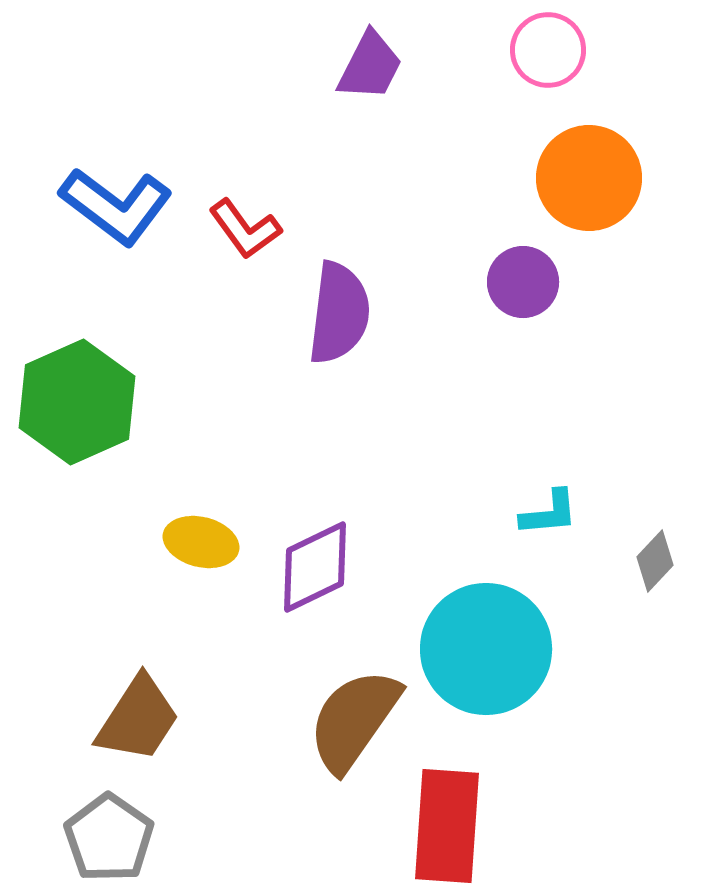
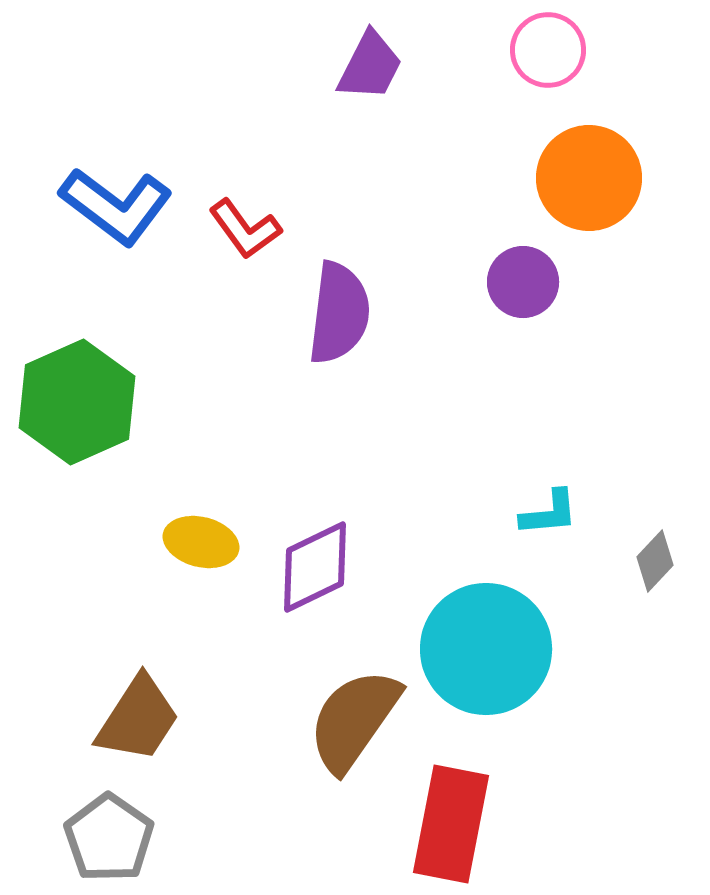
red rectangle: moved 4 px right, 2 px up; rotated 7 degrees clockwise
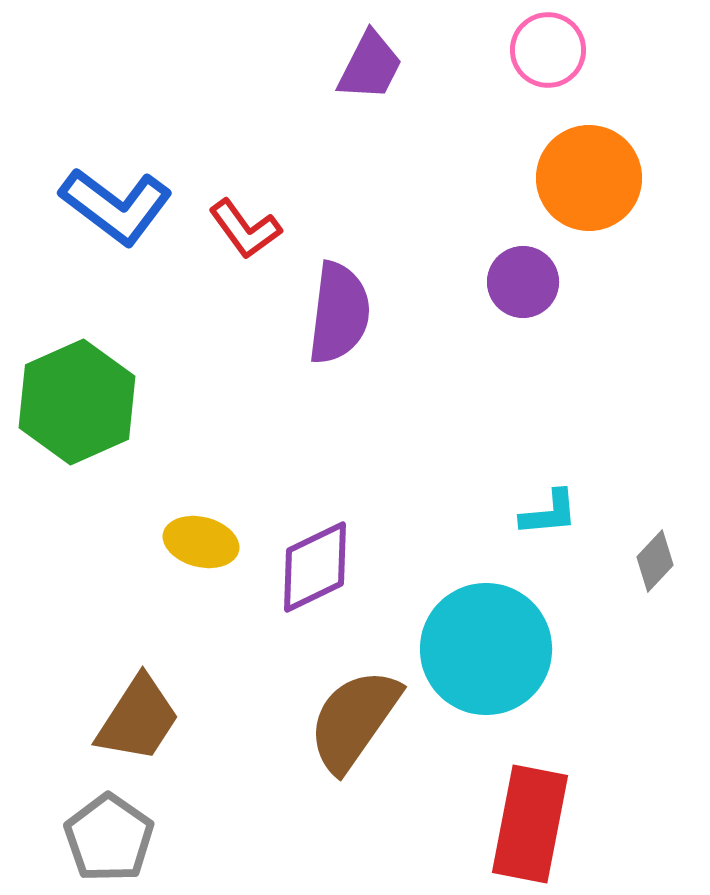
red rectangle: moved 79 px right
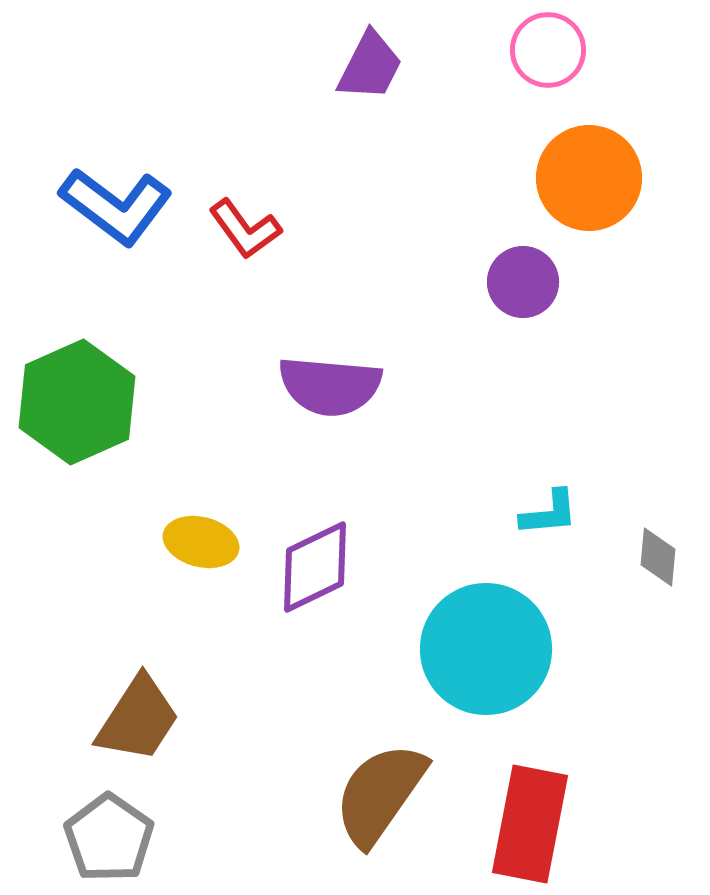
purple semicircle: moved 9 px left, 73 px down; rotated 88 degrees clockwise
gray diamond: moved 3 px right, 4 px up; rotated 38 degrees counterclockwise
brown semicircle: moved 26 px right, 74 px down
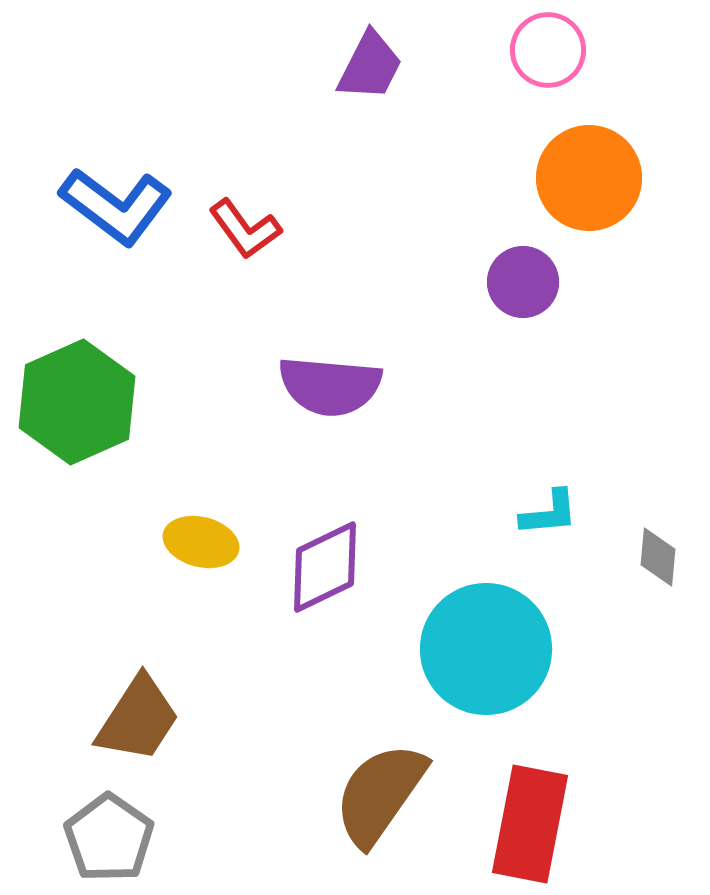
purple diamond: moved 10 px right
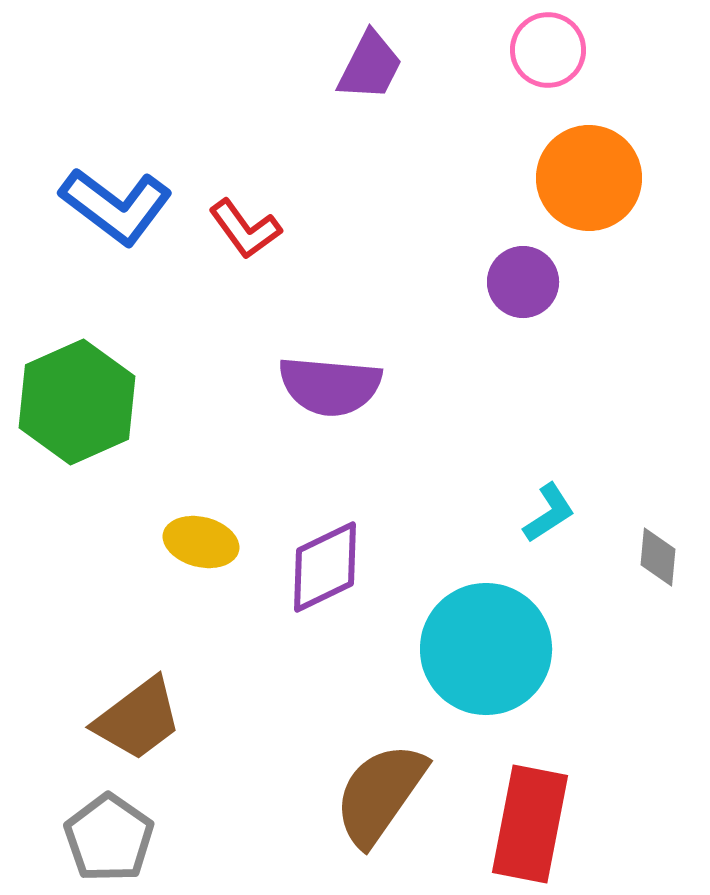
cyan L-shape: rotated 28 degrees counterclockwise
brown trapezoid: rotated 20 degrees clockwise
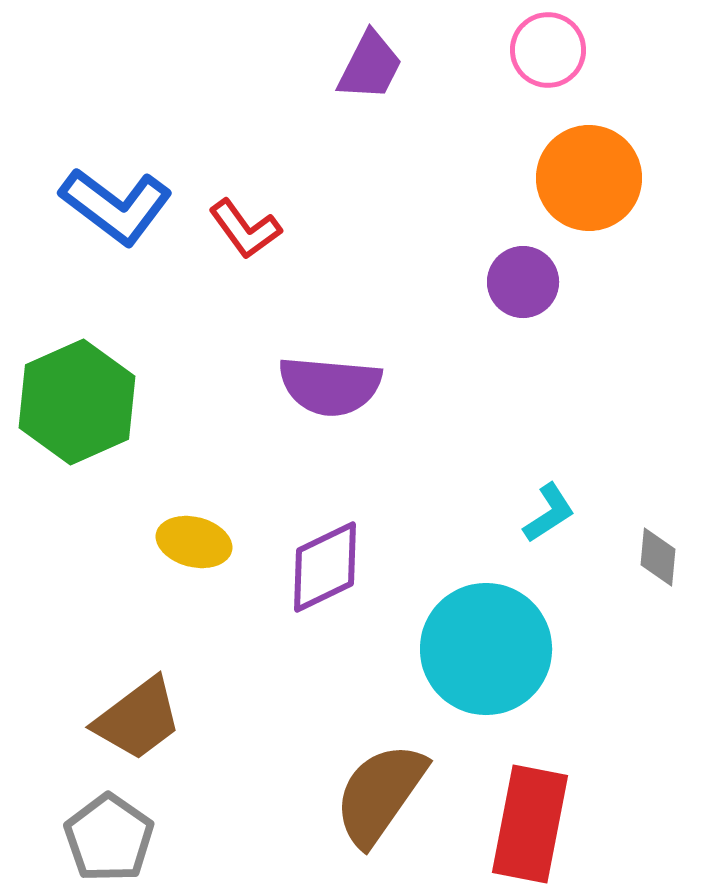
yellow ellipse: moved 7 px left
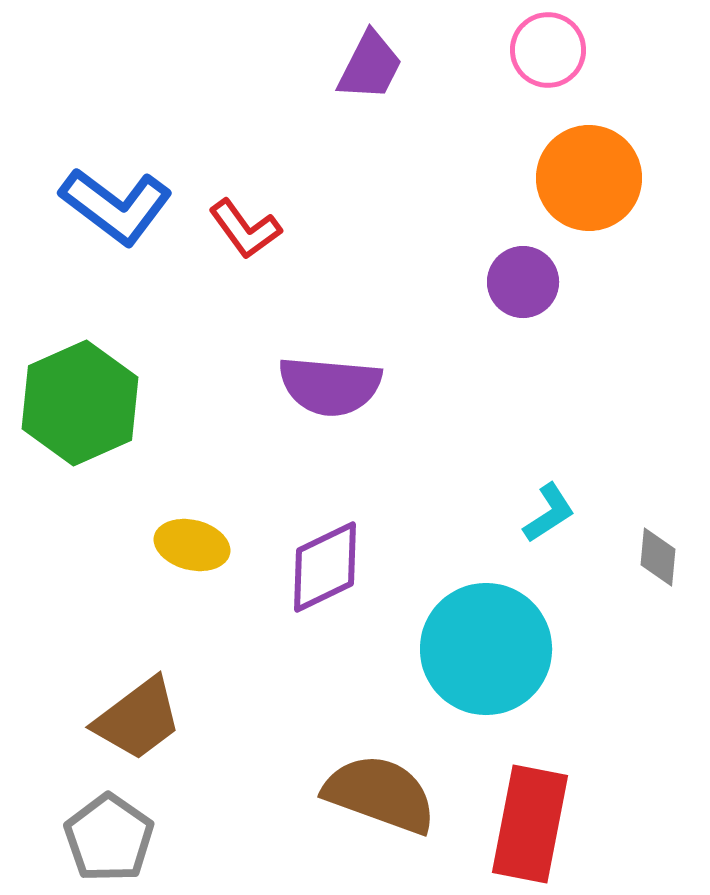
green hexagon: moved 3 px right, 1 px down
yellow ellipse: moved 2 px left, 3 px down
brown semicircle: rotated 75 degrees clockwise
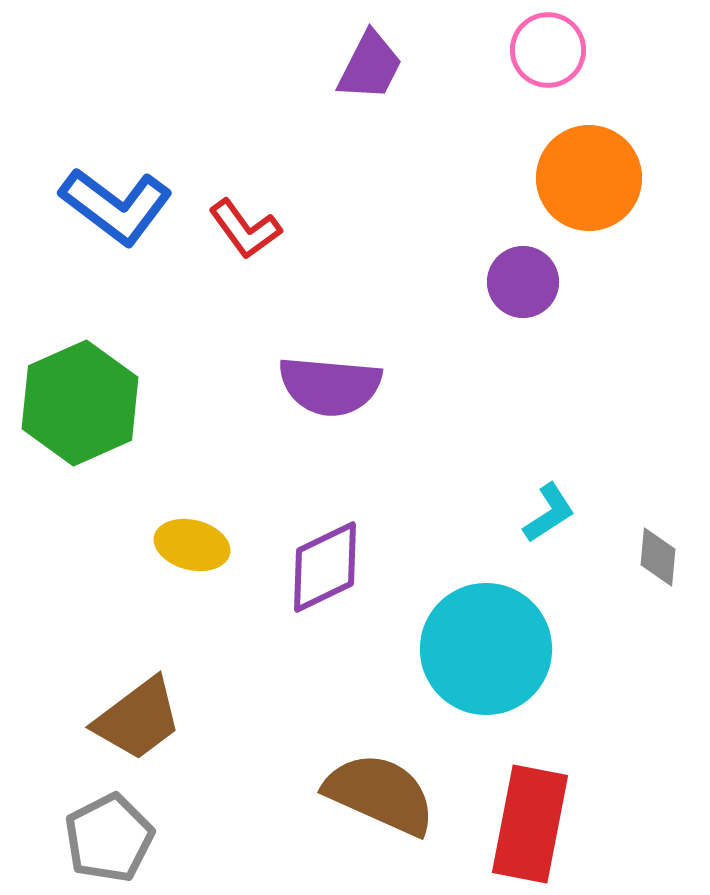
brown semicircle: rotated 4 degrees clockwise
gray pentagon: rotated 10 degrees clockwise
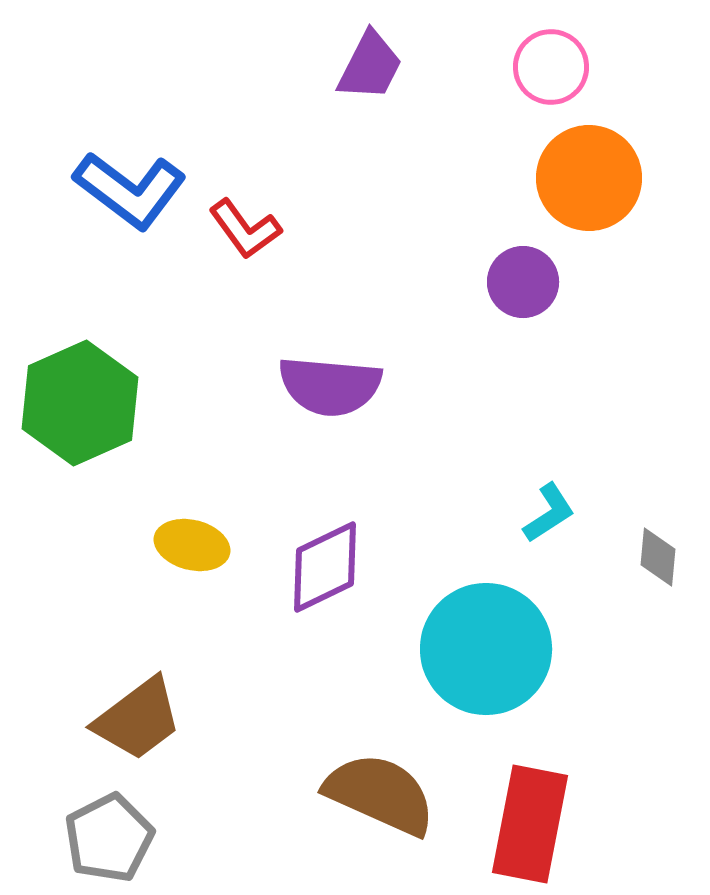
pink circle: moved 3 px right, 17 px down
blue L-shape: moved 14 px right, 16 px up
